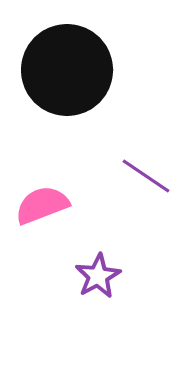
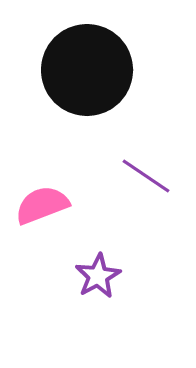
black circle: moved 20 px right
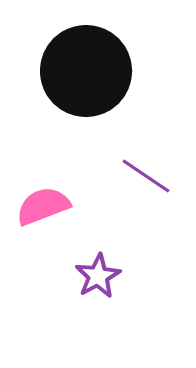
black circle: moved 1 px left, 1 px down
pink semicircle: moved 1 px right, 1 px down
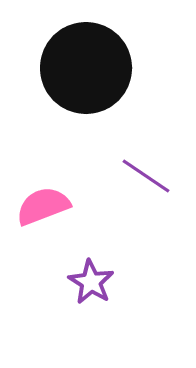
black circle: moved 3 px up
purple star: moved 7 px left, 6 px down; rotated 12 degrees counterclockwise
